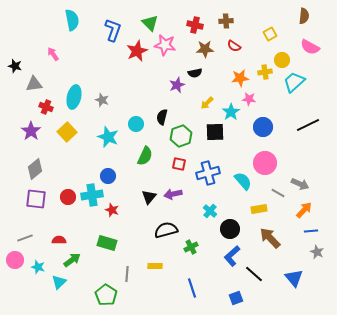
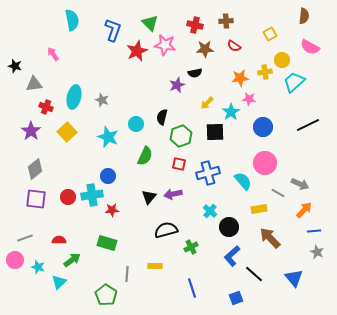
red star at (112, 210): rotated 24 degrees counterclockwise
black circle at (230, 229): moved 1 px left, 2 px up
blue line at (311, 231): moved 3 px right
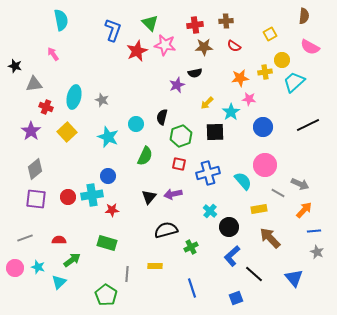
cyan semicircle at (72, 20): moved 11 px left
red cross at (195, 25): rotated 21 degrees counterclockwise
brown star at (205, 49): moved 1 px left, 2 px up
pink circle at (265, 163): moved 2 px down
pink circle at (15, 260): moved 8 px down
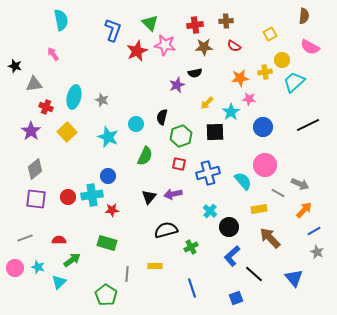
blue line at (314, 231): rotated 24 degrees counterclockwise
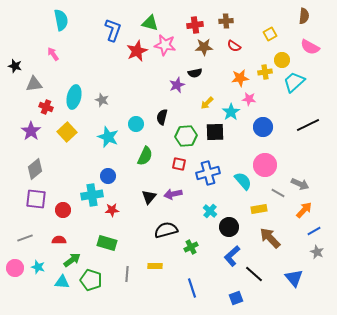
green triangle at (150, 23): rotated 30 degrees counterclockwise
green hexagon at (181, 136): moved 5 px right; rotated 15 degrees clockwise
red circle at (68, 197): moved 5 px left, 13 px down
cyan triangle at (59, 282): moved 3 px right; rotated 49 degrees clockwise
green pentagon at (106, 295): moved 15 px left, 15 px up; rotated 15 degrees counterclockwise
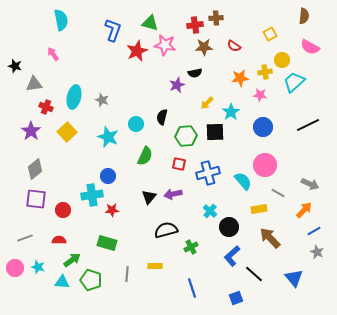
brown cross at (226, 21): moved 10 px left, 3 px up
pink star at (249, 99): moved 11 px right, 4 px up
gray arrow at (300, 184): moved 10 px right
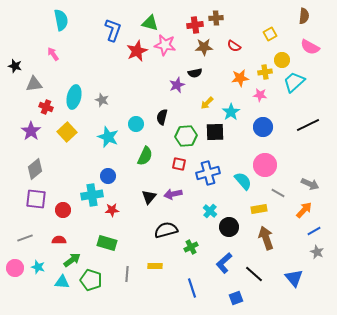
brown arrow at (270, 238): moved 4 px left; rotated 25 degrees clockwise
blue L-shape at (232, 256): moved 8 px left, 7 px down
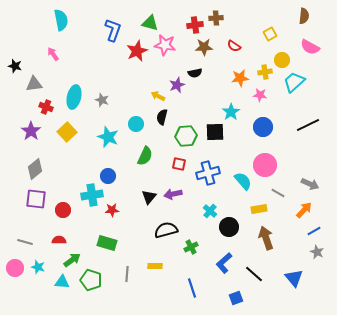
yellow arrow at (207, 103): moved 49 px left, 7 px up; rotated 72 degrees clockwise
gray line at (25, 238): moved 4 px down; rotated 35 degrees clockwise
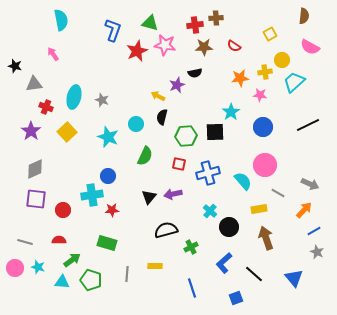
gray diamond at (35, 169): rotated 15 degrees clockwise
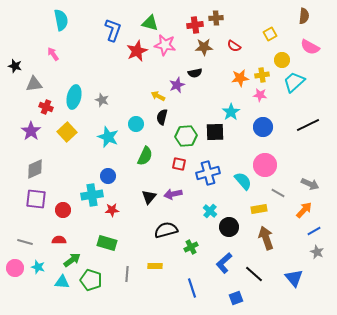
yellow cross at (265, 72): moved 3 px left, 3 px down
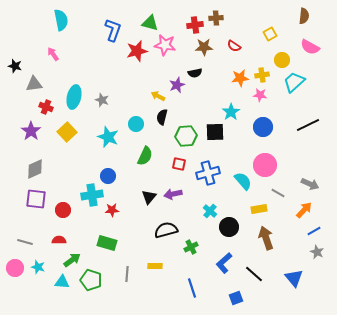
red star at (137, 51): rotated 10 degrees clockwise
